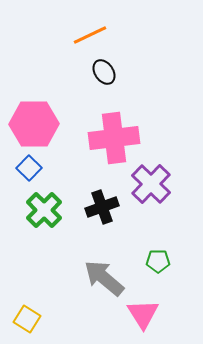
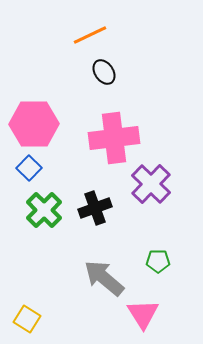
black cross: moved 7 px left, 1 px down
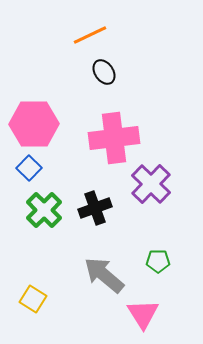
gray arrow: moved 3 px up
yellow square: moved 6 px right, 20 px up
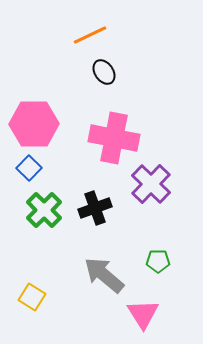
pink cross: rotated 18 degrees clockwise
yellow square: moved 1 px left, 2 px up
